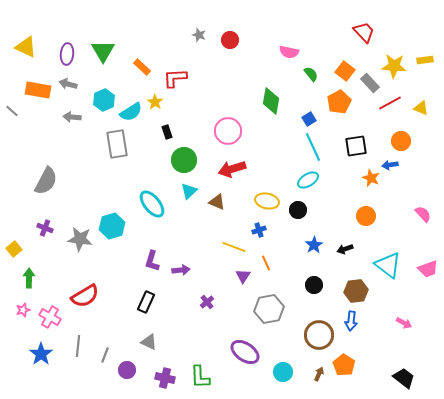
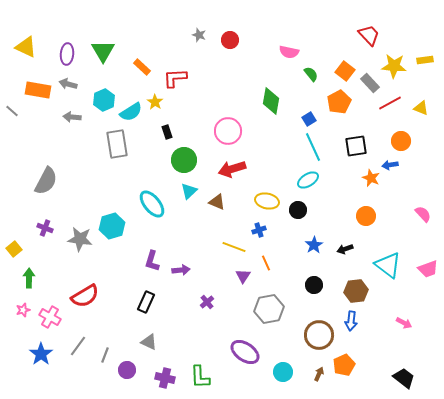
red trapezoid at (364, 32): moved 5 px right, 3 px down
gray line at (78, 346): rotated 30 degrees clockwise
orange pentagon at (344, 365): rotated 15 degrees clockwise
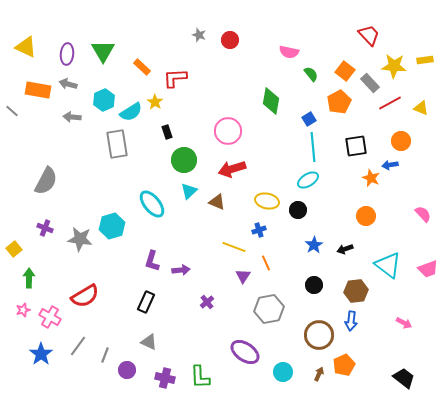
cyan line at (313, 147): rotated 20 degrees clockwise
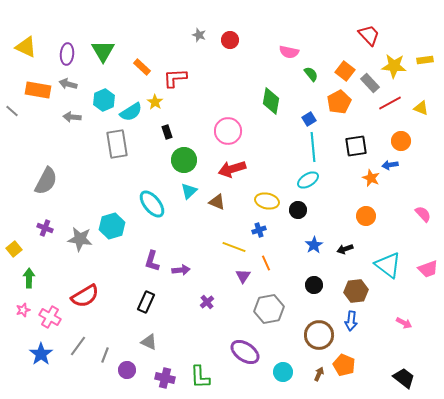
orange pentagon at (344, 365): rotated 25 degrees counterclockwise
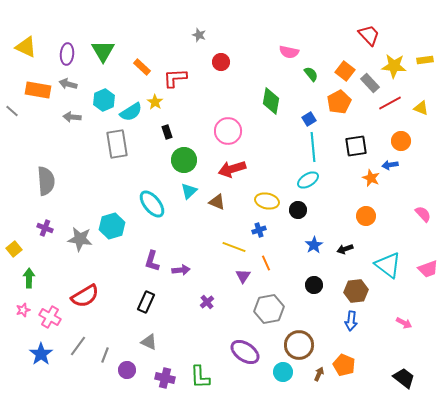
red circle at (230, 40): moved 9 px left, 22 px down
gray semicircle at (46, 181): rotated 32 degrees counterclockwise
brown circle at (319, 335): moved 20 px left, 10 px down
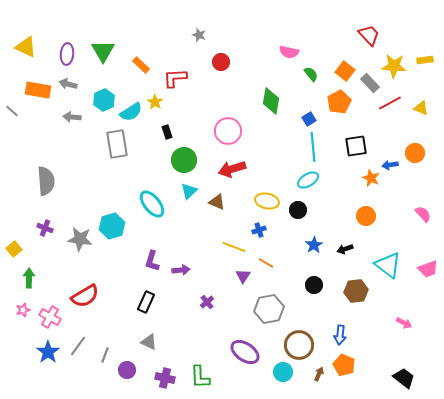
orange rectangle at (142, 67): moved 1 px left, 2 px up
orange circle at (401, 141): moved 14 px right, 12 px down
orange line at (266, 263): rotated 35 degrees counterclockwise
blue arrow at (351, 321): moved 11 px left, 14 px down
blue star at (41, 354): moved 7 px right, 2 px up
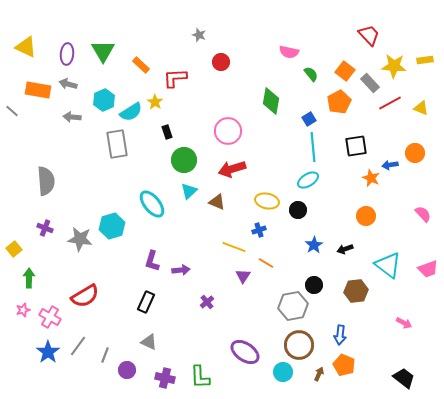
gray hexagon at (269, 309): moved 24 px right, 3 px up
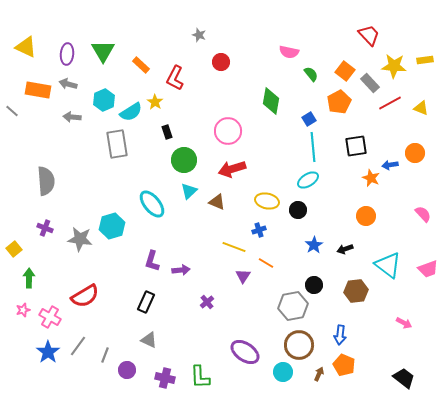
red L-shape at (175, 78): rotated 60 degrees counterclockwise
gray triangle at (149, 342): moved 2 px up
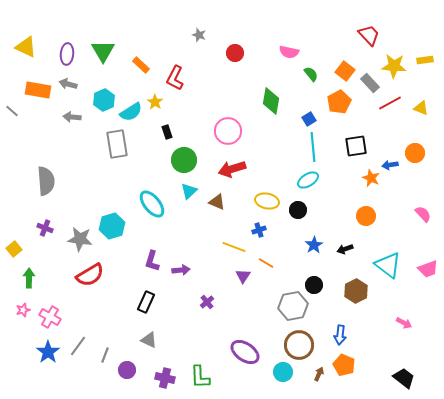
red circle at (221, 62): moved 14 px right, 9 px up
brown hexagon at (356, 291): rotated 20 degrees counterclockwise
red semicircle at (85, 296): moved 5 px right, 21 px up
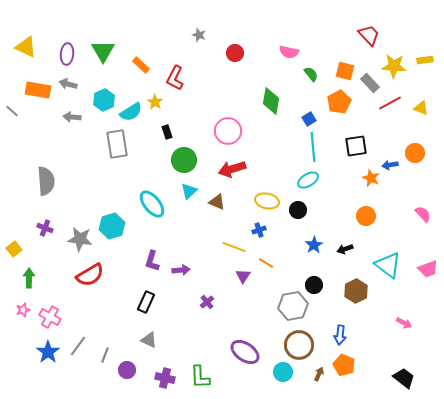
orange square at (345, 71): rotated 24 degrees counterclockwise
